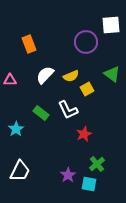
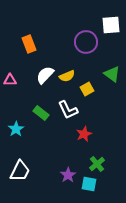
yellow semicircle: moved 4 px left
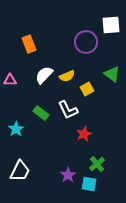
white semicircle: moved 1 px left
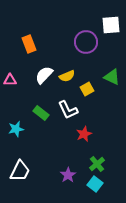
green triangle: moved 3 px down; rotated 12 degrees counterclockwise
cyan star: rotated 21 degrees clockwise
cyan square: moved 6 px right; rotated 28 degrees clockwise
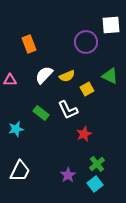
green triangle: moved 2 px left, 1 px up
cyan square: rotated 14 degrees clockwise
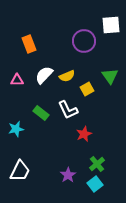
purple circle: moved 2 px left, 1 px up
green triangle: rotated 30 degrees clockwise
pink triangle: moved 7 px right
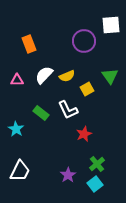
cyan star: rotated 28 degrees counterclockwise
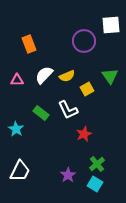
cyan square: rotated 21 degrees counterclockwise
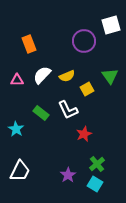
white square: rotated 12 degrees counterclockwise
white semicircle: moved 2 px left
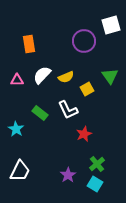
orange rectangle: rotated 12 degrees clockwise
yellow semicircle: moved 1 px left, 1 px down
green rectangle: moved 1 px left
